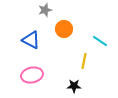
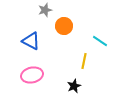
orange circle: moved 3 px up
blue triangle: moved 1 px down
black star: rotated 24 degrees counterclockwise
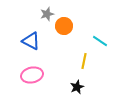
gray star: moved 2 px right, 4 px down
black star: moved 3 px right, 1 px down
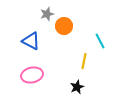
cyan line: rotated 28 degrees clockwise
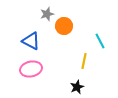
pink ellipse: moved 1 px left, 6 px up
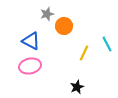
cyan line: moved 7 px right, 3 px down
yellow line: moved 8 px up; rotated 14 degrees clockwise
pink ellipse: moved 1 px left, 3 px up
